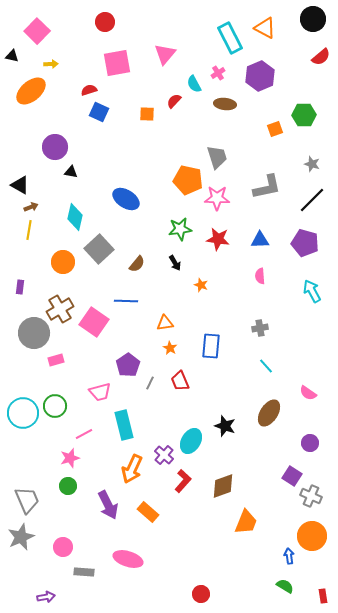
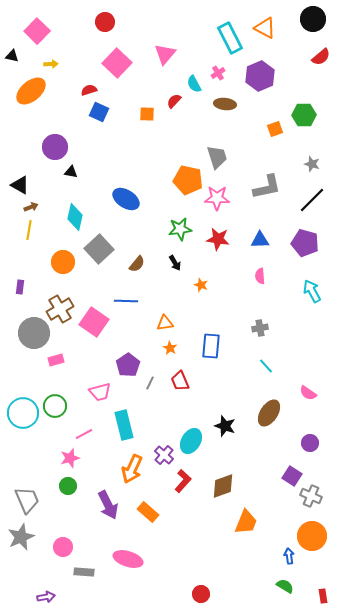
pink square at (117, 63): rotated 36 degrees counterclockwise
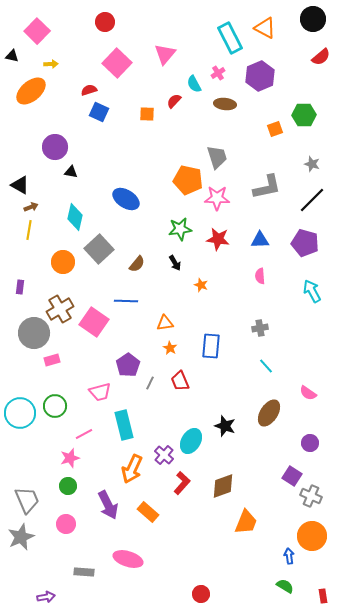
pink rectangle at (56, 360): moved 4 px left
cyan circle at (23, 413): moved 3 px left
red L-shape at (183, 481): moved 1 px left, 2 px down
pink circle at (63, 547): moved 3 px right, 23 px up
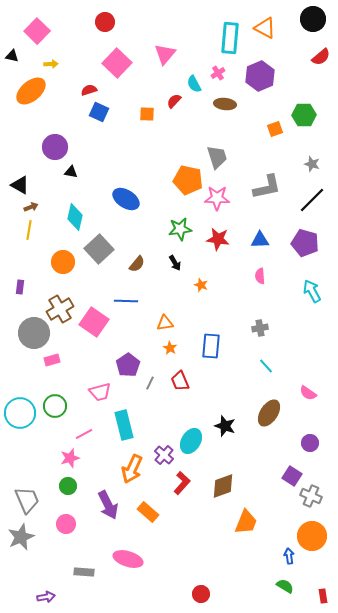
cyan rectangle at (230, 38): rotated 32 degrees clockwise
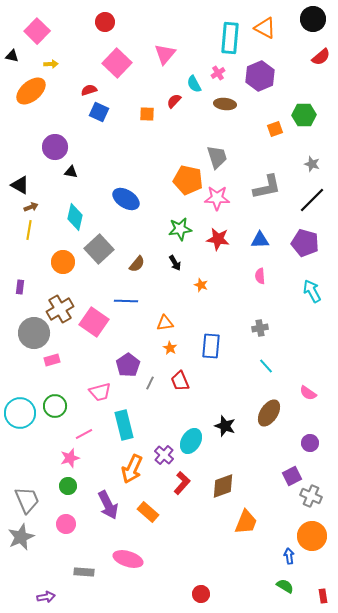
purple square at (292, 476): rotated 30 degrees clockwise
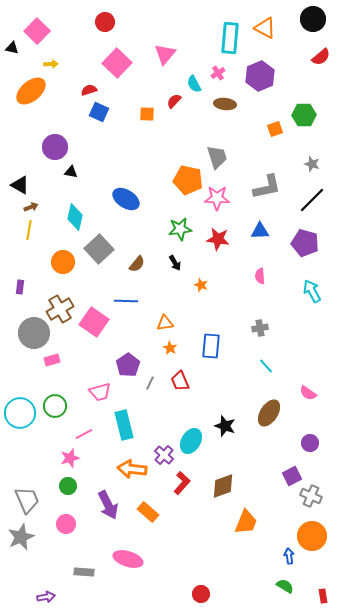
black triangle at (12, 56): moved 8 px up
blue triangle at (260, 240): moved 9 px up
orange arrow at (132, 469): rotated 72 degrees clockwise
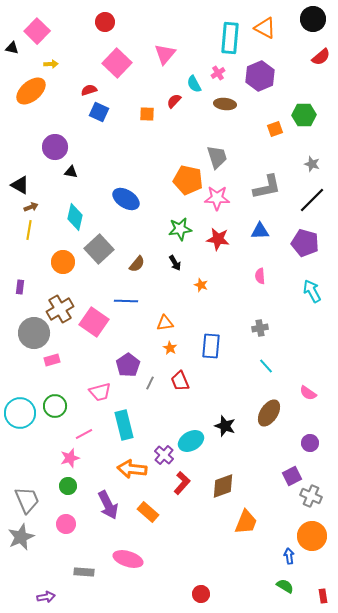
cyan ellipse at (191, 441): rotated 30 degrees clockwise
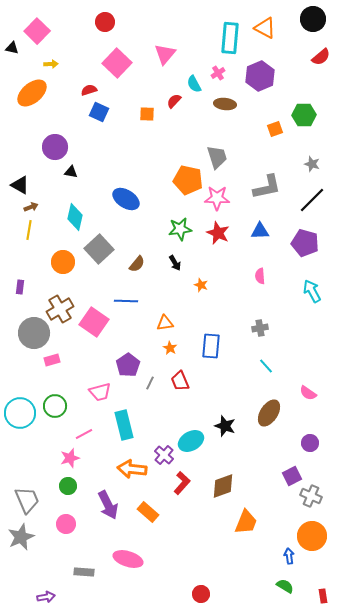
orange ellipse at (31, 91): moved 1 px right, 2 px down
red star at (218, 239): moved 6 px up; rotated 15 degrees clockwise
